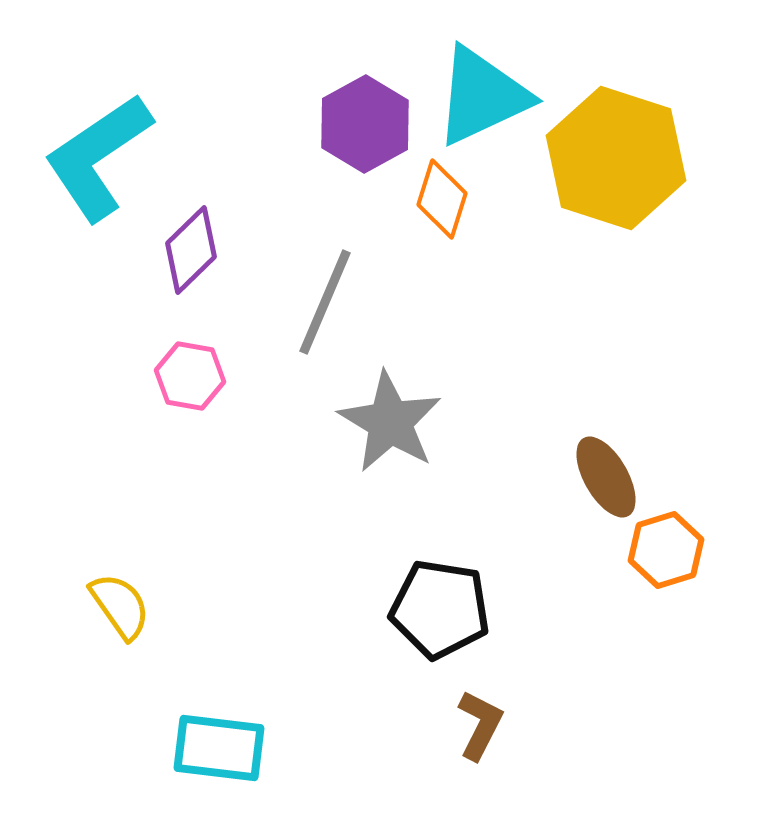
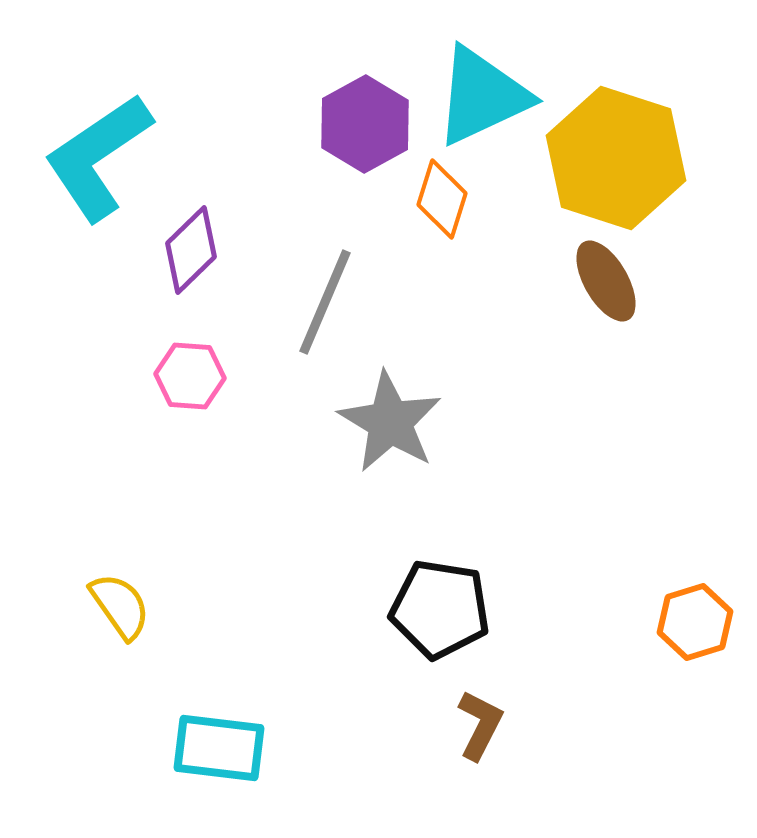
pink hexagon: rotated 6 degrees counterclockwise
brown ellipse: moved 196 px up
orange hexagon: moved 29 px right, 72 px down
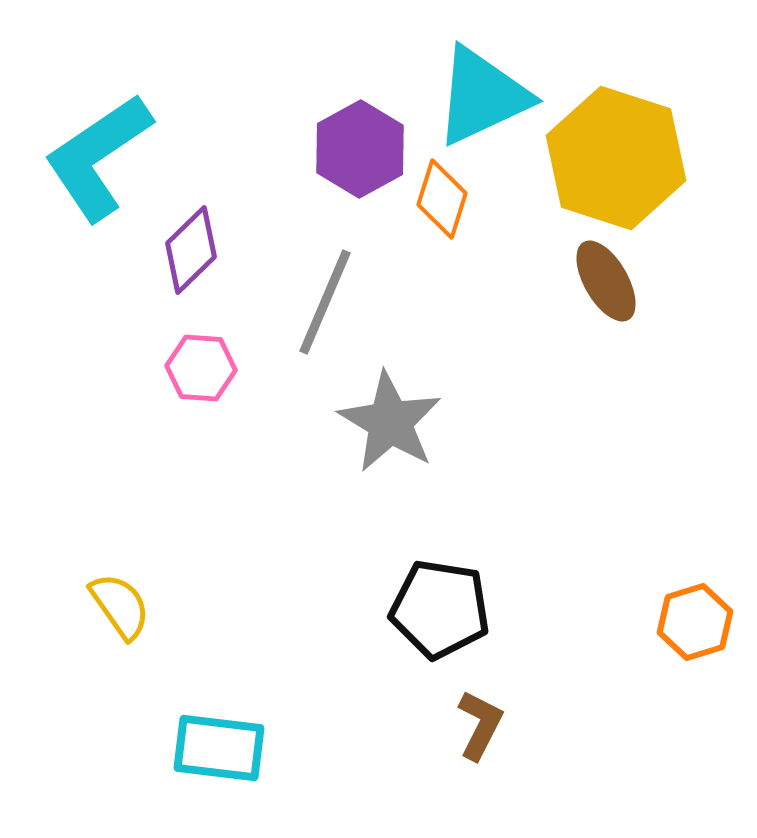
purple hexagon: moved 5 px left, 25 px down
pink hexagon: moved 11 px right, 8 px up
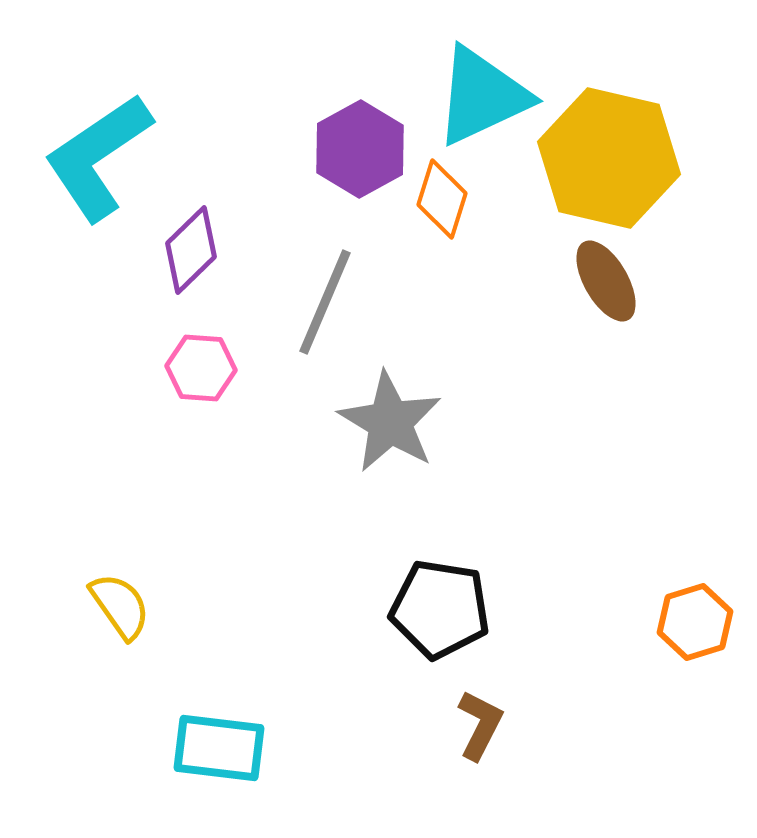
yellow hexagon: moved 7 px left; rotated 5 degrees counterclockwise
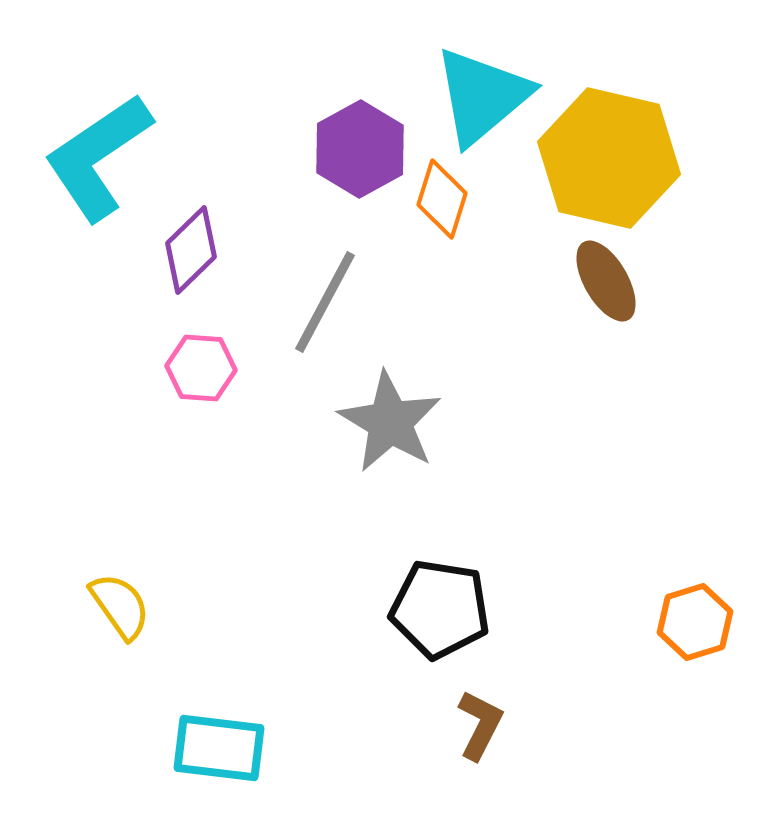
cyan triangle: rotated 15 degrees counterclockwise
gray line: rotated 5 degrees clockwise
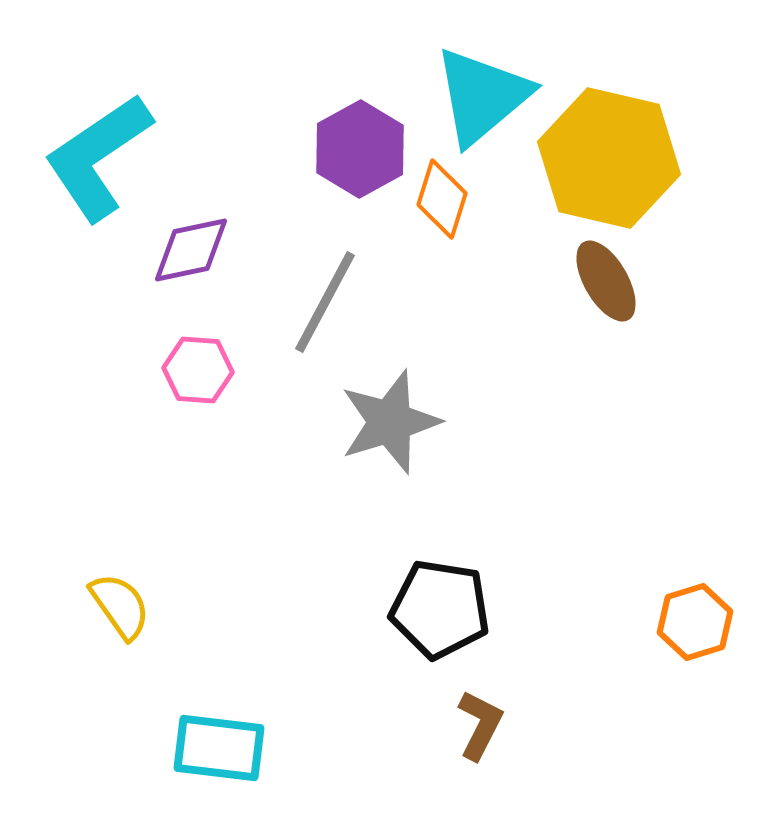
purple diamond: rotated 32 degrees clockwise
pink hexagon: moved 3 px left, 2 px down
gray star: rotated 24 degrees clockwise
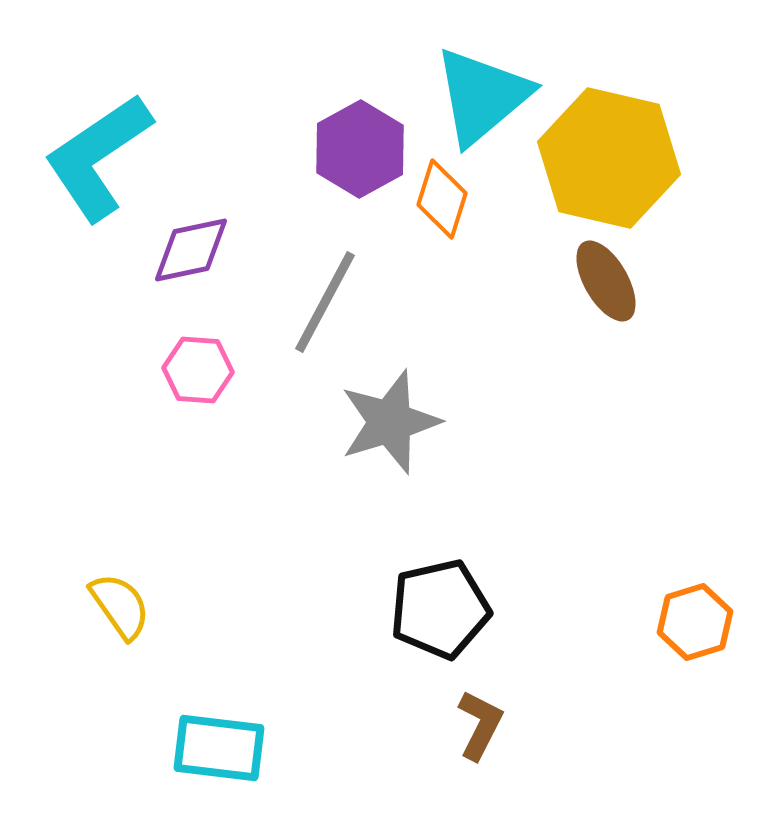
black pentagon: rotated 22 degrees counterclockwise
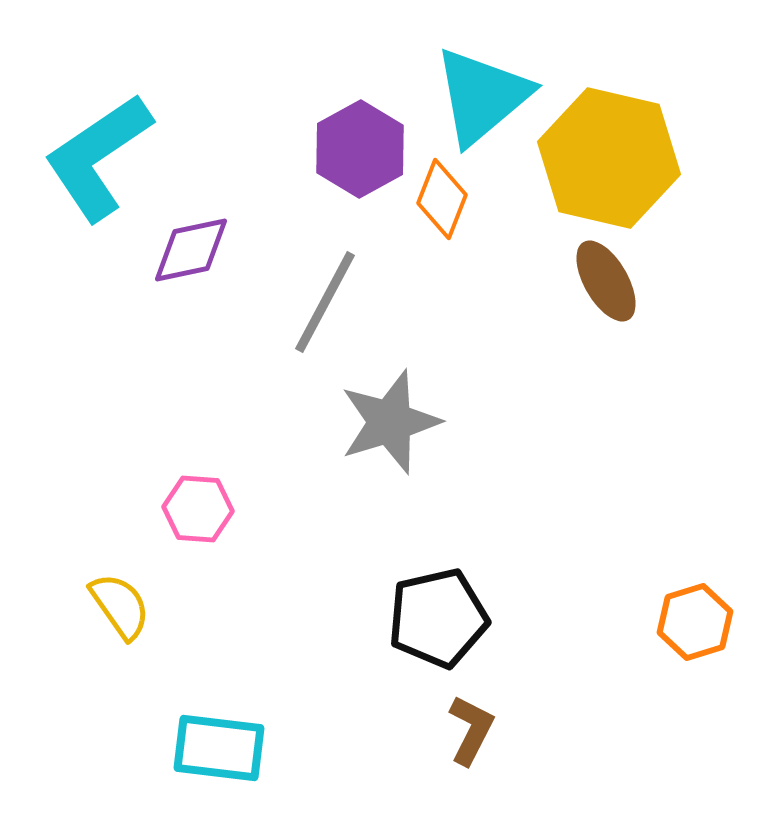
orange diamond: rotated 4 degrees clockwise
pink hexagon: moved 139 px down
black pentagon: moved 2 px left, 9 px down
brown L-shape: moved 9 px left, 5 px down
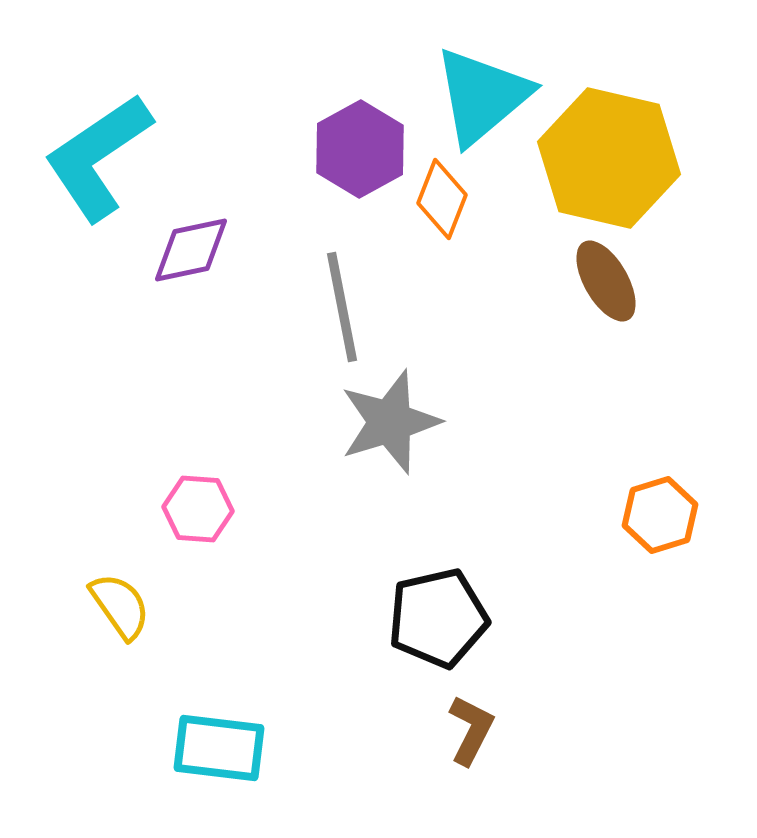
gray line: moved 17 px right, 5 px down; rotated 39 degrees counterclockwise
orange hexagon: moved 35 px left, 107 px up
